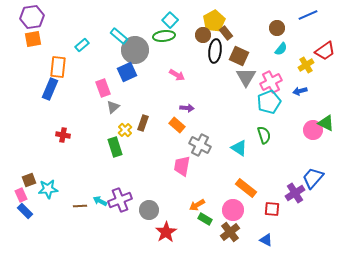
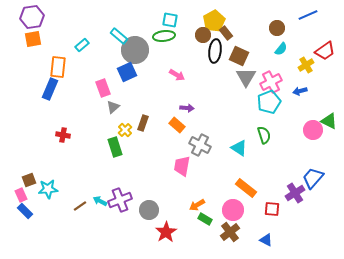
cyan square at (170, 20): rotated 35 degrees counterclockwise
green triangle at (326, 123): moved 3 px right, 2 px up
brown line at (80, 206): rotated 32 degrees counterclockwise
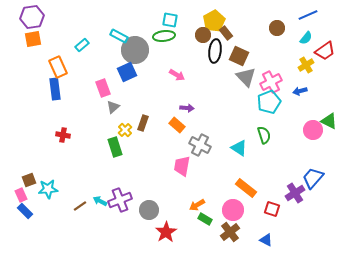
cyan rectangle at (119, 36): rotated 12 degrees counterclockwise
cyan semicircle at (281, 49): moved 25 px right, 11 px up
orange rectangle at (58, 67): rotated 30 degrees counterclockwise
gray triangle at (246, 77): rotated 15 degrees counterclockwise
blue rectangle at (50, 89): moved 5 px right; rotated 30 degrees counterclockwise
red square at (272, 209): rotated 14 degrees clockwise
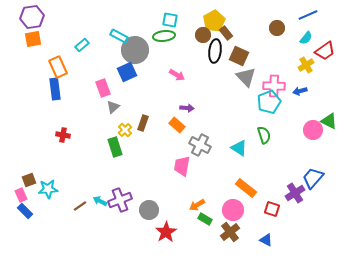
pink cross at (271, 82): moved 3 px right, 4 px down; rotated 30 degrees clockwise
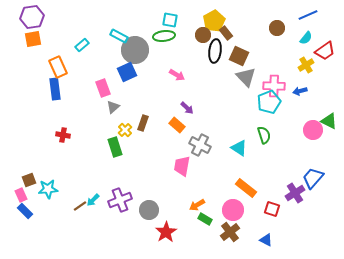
purple arrow at (187, 108): rotated 40 degrees clockwise
cyan arrow at (100, 201): moved 7 px left, 1 px up; rotated 72 degrees counterclockwise
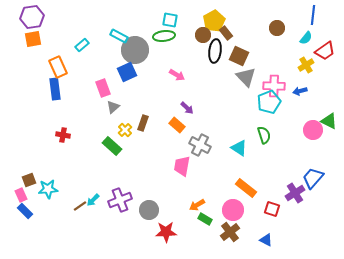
blue line at (308, 15): moved 5 px right; rotated 60 degrees counterclockwise
green rectangle at (115, 147): moved 3 px left, 1 px up; rotated 30 degrees counterclockwise
red star at (166, 232): rotated 30 degrees clockwise
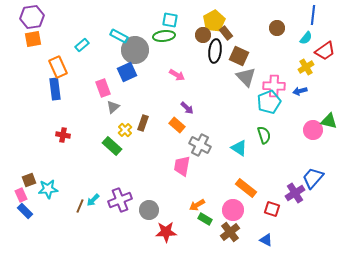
yellow cross at (306, 65): moved 2 px down
green triangle at (329, 121): rotated 12 degrees counterclockwise
brown line at (80, 206): rotated 32 degrees counterclockwise
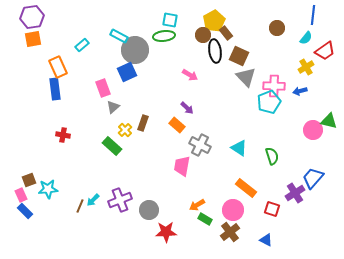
black ellipse at (215, 51): rotated 15 degrees counterclockwise
pink arrow at (177, 75): moved 13 px right
green semicircle at (264, 135): moved 8 px right, 21 px down
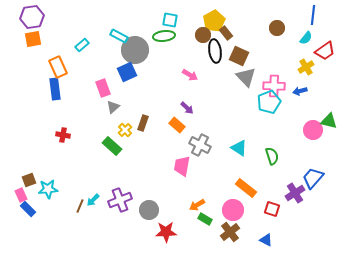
blue rectangle at (25, 211): moved 3 px right, 2 px up
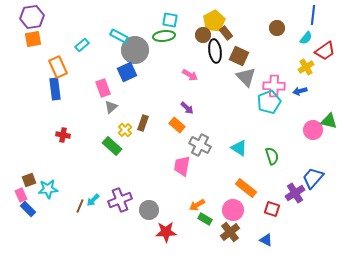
gray triangle at (113, 107): moved 2 px left
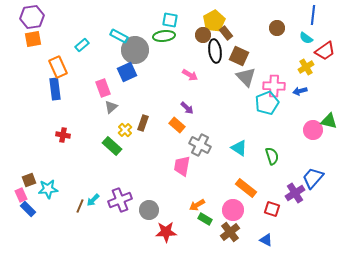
cyan semicircle at (306, 38): rotated 88 degrees clockwise
cyan pentagon at (269, 102): moved 2 px left, 1 px down
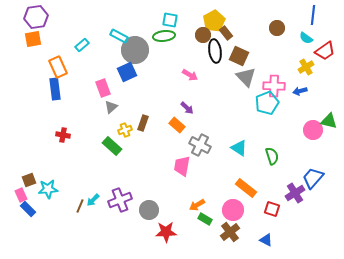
purple hexagon at (32, 17): moved 4 px right
yellow cross at (125, 130): rotated 24 degrees clockwise
